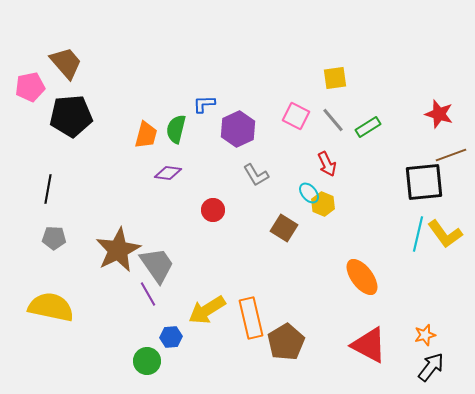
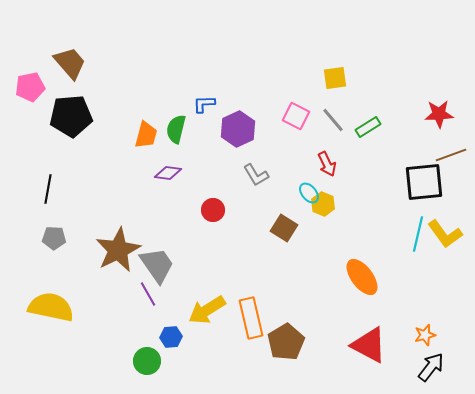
brown trapezoid: moved 4 px right
red star: rotated 20 degrees counterclockwise
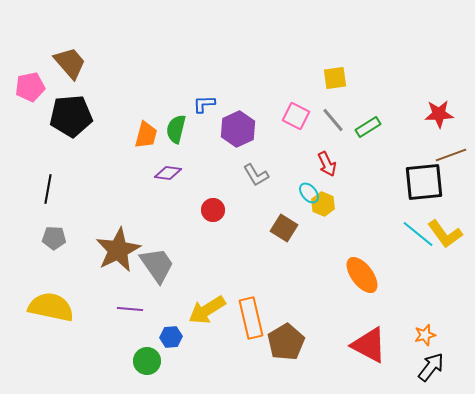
cyan line: rotated 64 degrees counterclockwise
orange ellipse: moved 2 px up
purple line: moved 18 px left, 15 px down; rotated 55 degrees counterclockwise
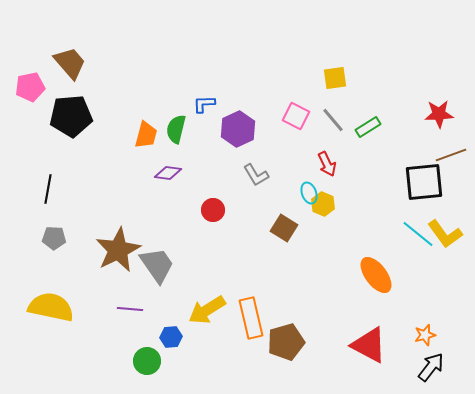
cyan ellipse: rotated 20 degrees clockwise
orange ellipse: moved 14 px right
brown pentagon: rotated 15 degrees clockwise
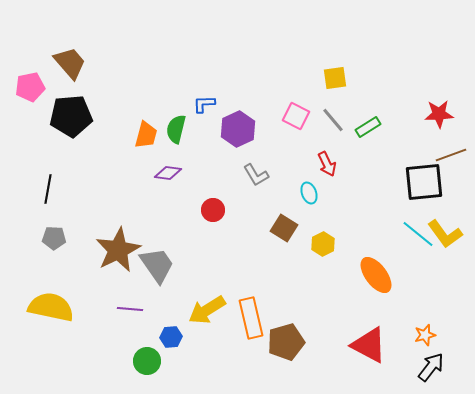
yellow hexagon: moved 40 px down; rotated 10 degrees clockwise
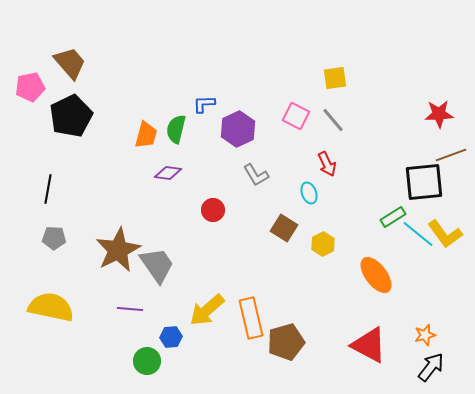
black pentagon: rotated 21 degrees counterclockwise
green rectangle: moved 25 px right, 90 px down
yellow arrow: rotated 9 degrees counterclockwise
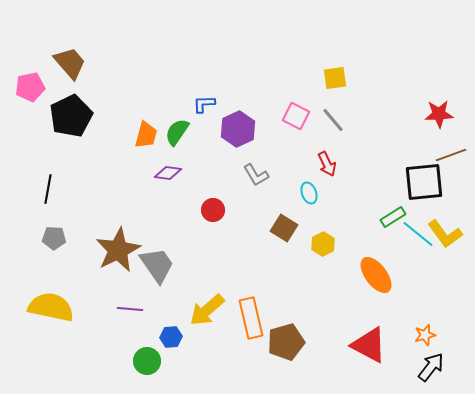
green semicircle: moved 1 px right, 3 px down; rotated 20 degrees clockwise
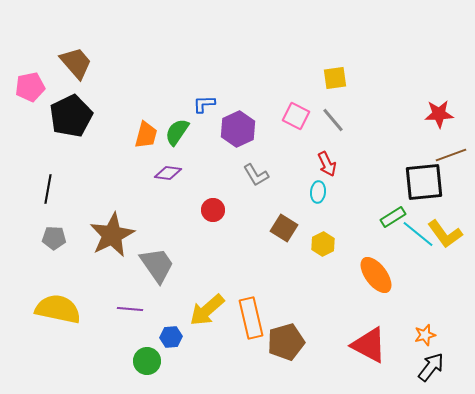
brown trapezoid: moved 6 px right
cyan ellipse: moved 9 px right, 1 px up; rotated 25 degrees clockwise
brown star: moved 6 px left, 15 px up
yellow semicircle: moved 7 px right, 2 px down
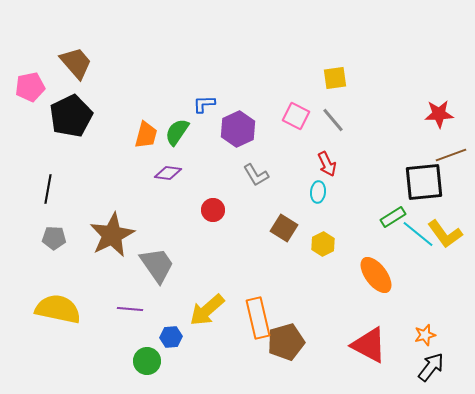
orange rectangle: moved 7 px right
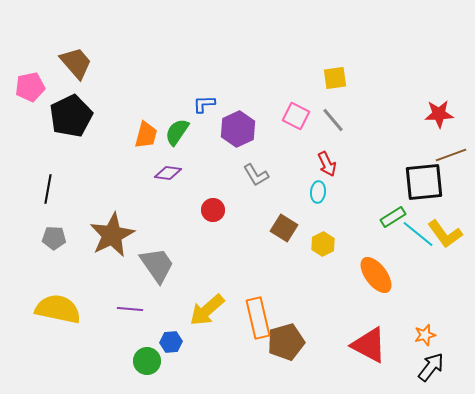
blue hexagon: moved 5 px down
